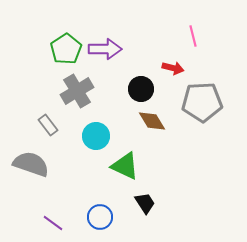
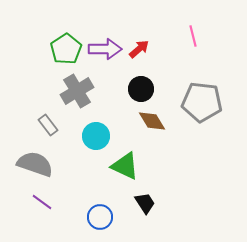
red arrow: moved 34 px left, 19 px up; rotated 55 degrees counterclockwise
gray pentagon: rotated 9 degrees clockwise
gray semicircle: moved 4 px right
purple line: moved 11 px left, 21 px up
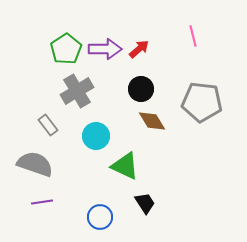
purple line: rotated 45 degrees counterclockwise
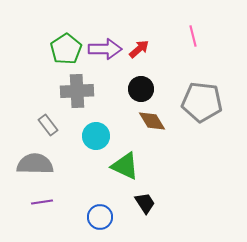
gray cross: rotated 28 degrees clockwise
gray semicircle: rotated 18 degrees counterclockwise
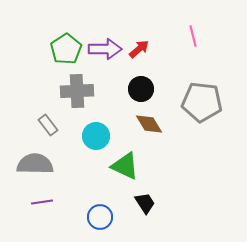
brown diamond: moved 3 px left, 3 px down
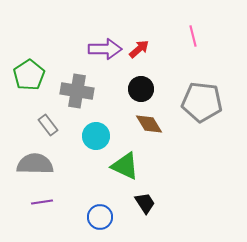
green pentagon: moved 37 px left, 26 px down
gray cross: rotated 12 degrees clockwise
